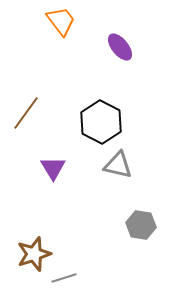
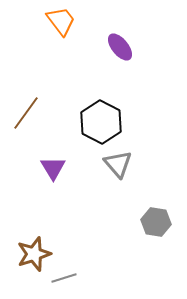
gray triangle: moved 1 px up; rotated 36 degrees clockwise
gray hexagon: moved 15 px right, 3 px up
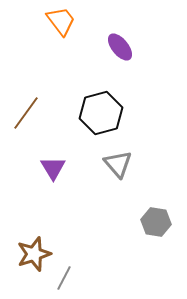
black hexagon: moved 9 px up; rotated 18 degrees clockwise
gray line: rotated 45 degrees counterclockwise
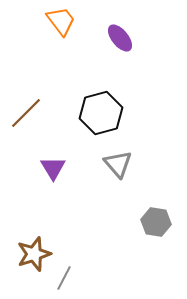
purple ellipse: moved 9 px up
brown line: rotated 9 degrees clockwise
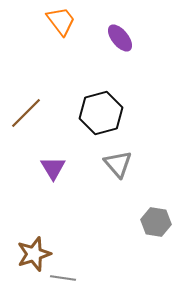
gray line: moved 1 px left; rotated 70 degrees clockwise
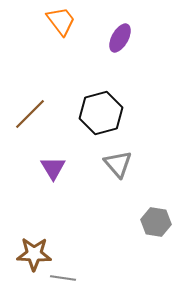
purple ellipse: rotated 68 degrees clockwise
brown line: moved 4 px right, 1 px down
brown star: rotated 20 degrees clockwise
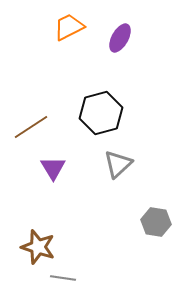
orange trapezoid: moved 8 px right, 6 px down; rotated 80 degrees counterclockwise
brown line: moved 1 px right, 13 px down; rotated 12 degrees clockwise
gray triangle: rotated 28 degrees clockwise
brown star: moved 4 px right, 7 px up; rotated 16 degrees clockwise
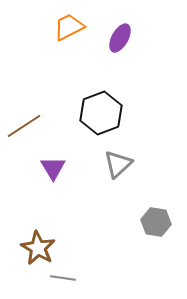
black hexagon: rotated 6 degrees counterclockwise
brown line: moved 7 px left, 1 px up
brown star: moved 1 px down; rotated 12 degrees clockwise
